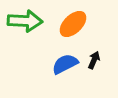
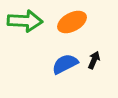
orange ellipse: moved 1 px left, 2 px up; rotated 16 degrees clockwise
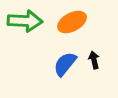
black arrow: rotated 36 degrees counterclockwise
blue semicircle: rotated 24 degrees counterclockwise
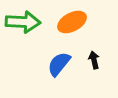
green arrow: moved 2 px left, 1 px down
blue semicircle: moved 6 px left
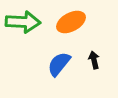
orange ellipse: moved 1 px left
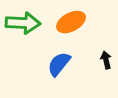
green arrow: moved 1 px down
black arrow: moved 12 px right
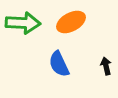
black arrow: moved 6 px down
blue semicircle: rotated 64 degrees counterclockwise
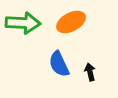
black arrow: moved 16 px left, 6 px down
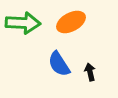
blue semicircle: rotated 8 degrees counterclockwise
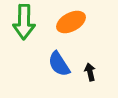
green arrow: moved 1 px right, 1 px up; rotated 88 degrees clockwise
